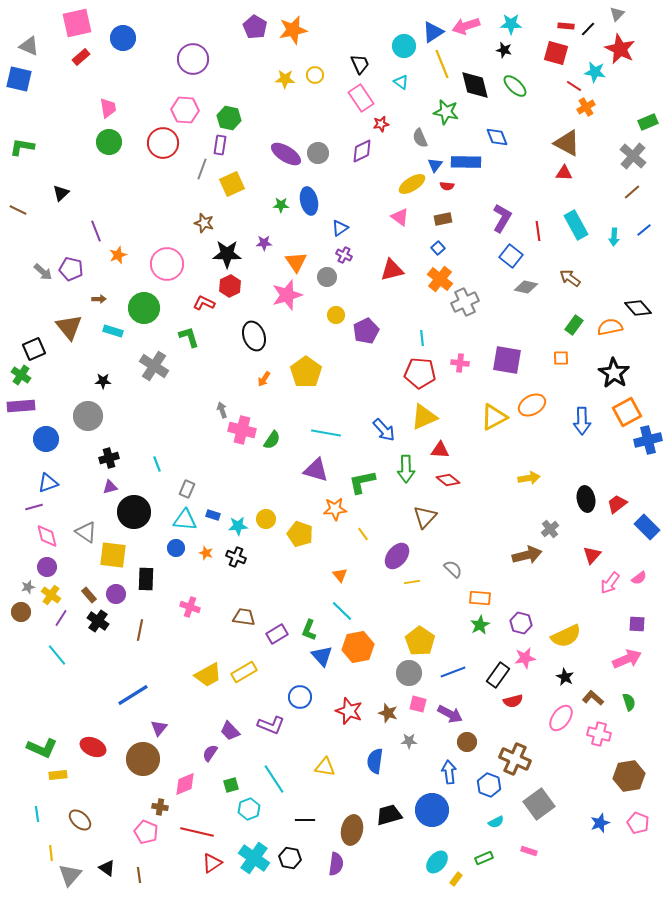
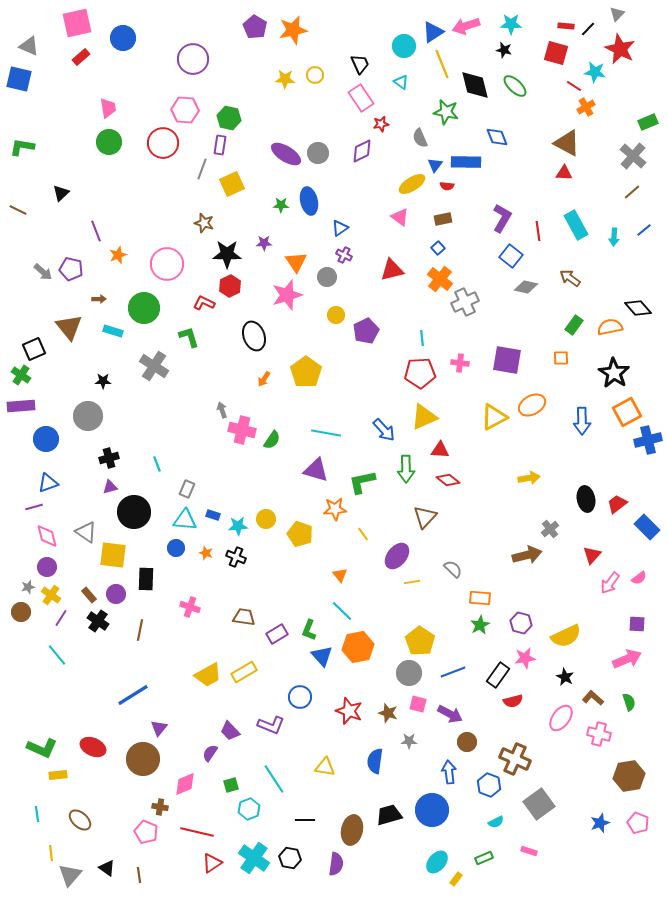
red pentagon at (420, 373): rotated 8 degrees counterclockwise
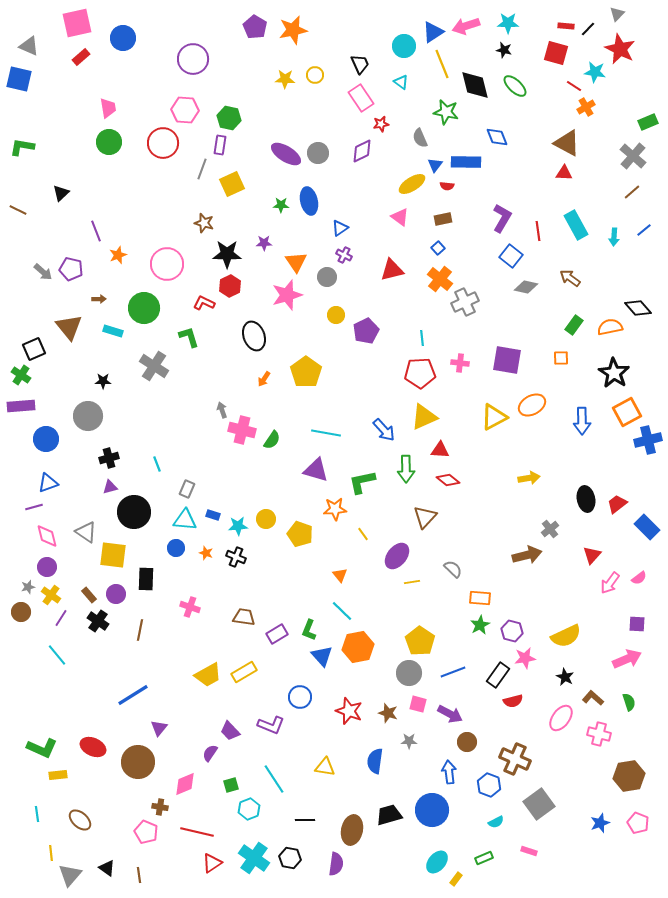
cyan star at (511, 24): moved 3 px left, 1 px up
purple hexagon at (521, 623): moved 9 px left, 8 px down
brown circle at (143, 759): moved 5 px left, 3 px down
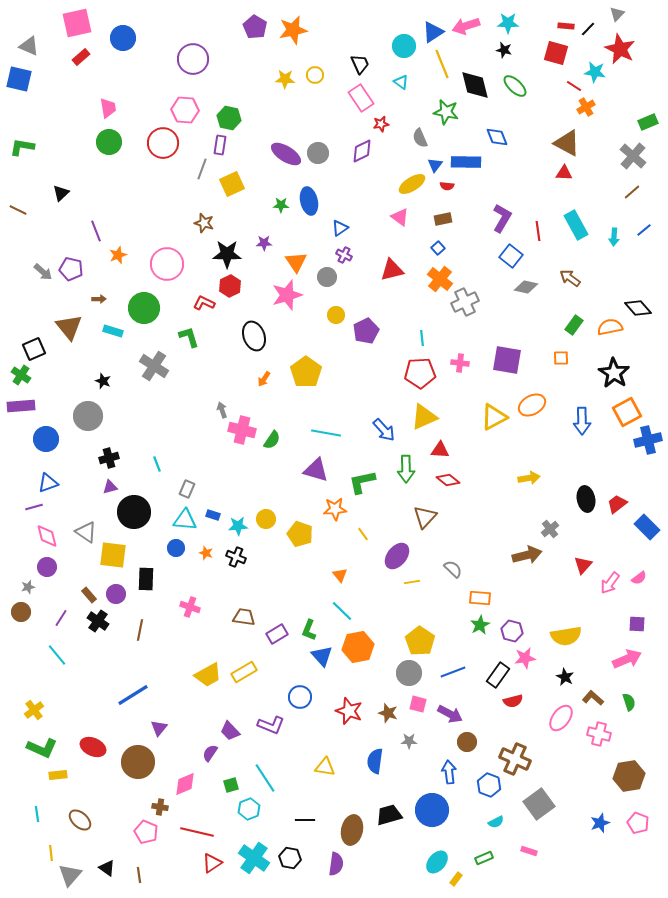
black star at (103, 381): rotated 21 degrees clockwise
red triangle at (592, 555): moved 9 px left, 10 px down
yellow cross at (51, 595): moved 17 px left, 115 px down; rotated 18 degrees clockwise
yellow semicircle at (566, 636): rotated 16 degrees clockwise
cyan line at (274, 779): moved 9 px left, 1 px up
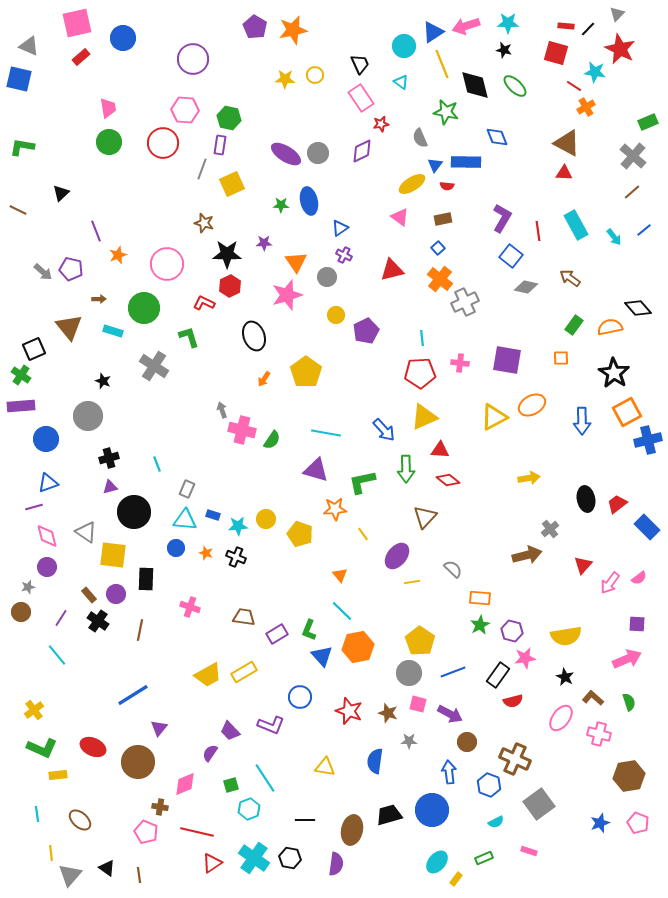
cyan arrow at (614, 237): rotated 42 degrees counterclockwise
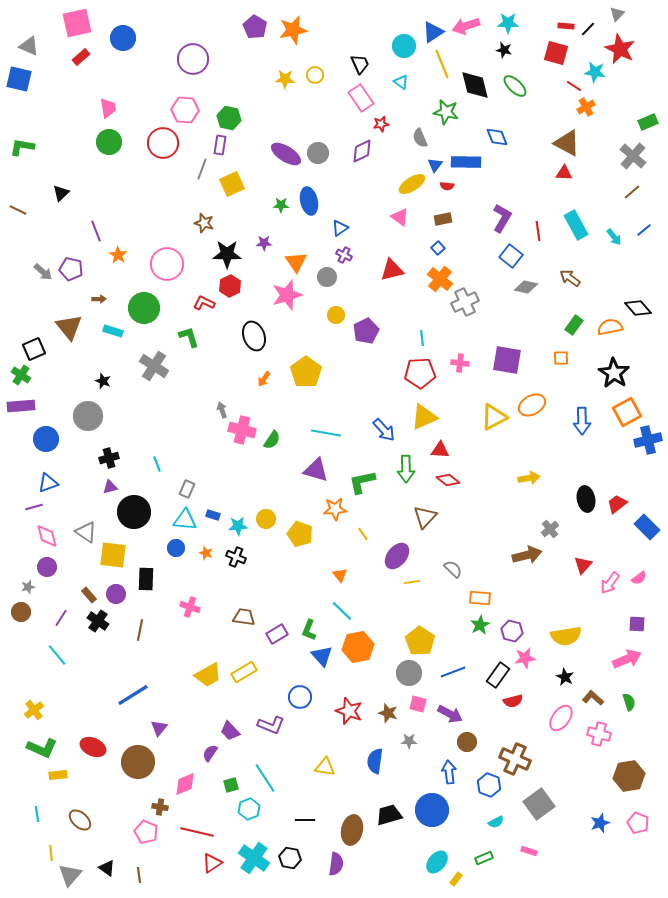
orange star at (118, 255): rotated 18 degrees counterclockwise
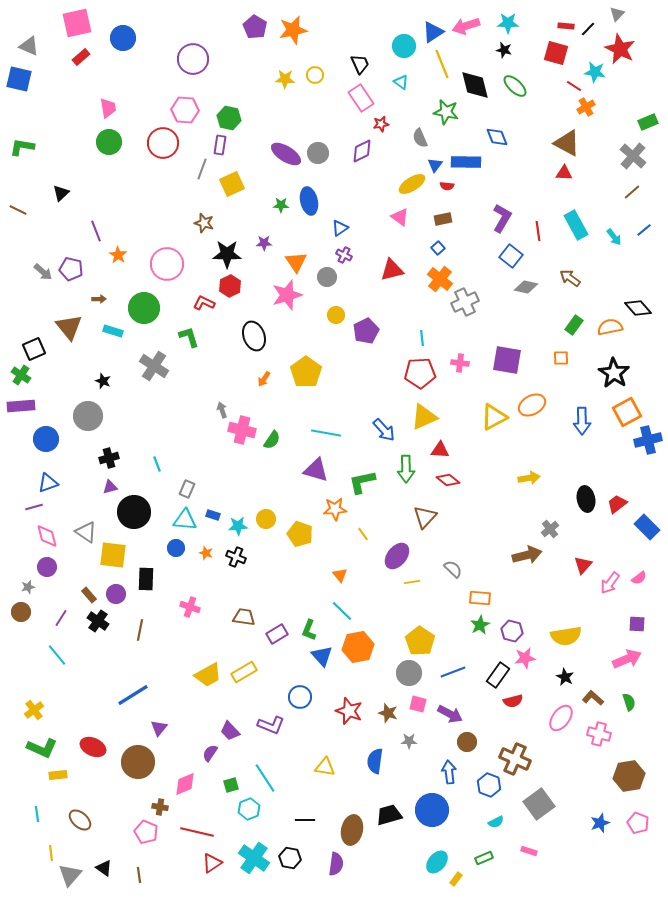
black triangle at (107, 868): moved 3 px left
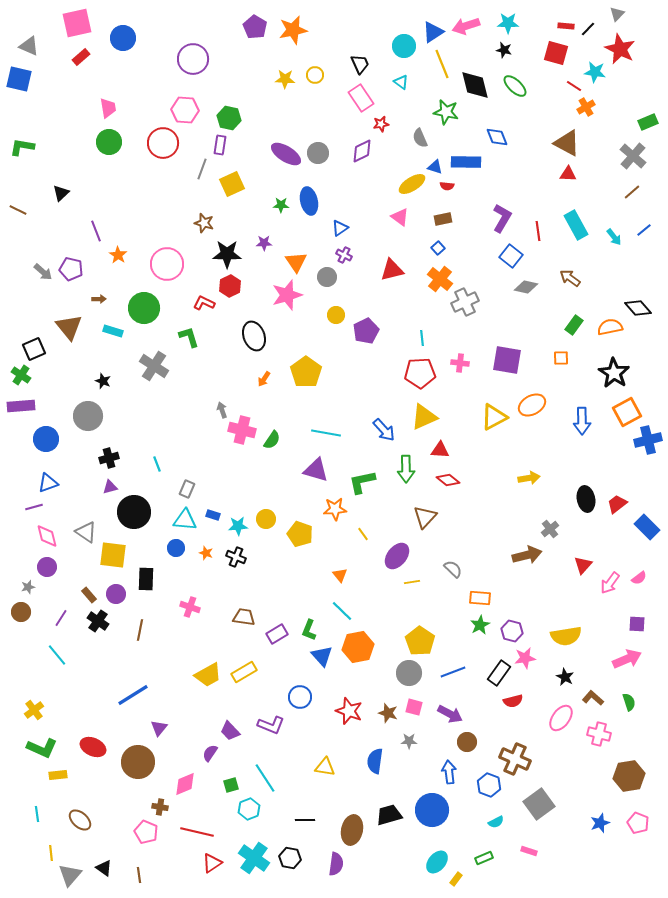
blue triangle at (435, 165): moved 2 px down; rotated 49 degrees counterclockwise
red triangle at (564, 173): moved 4 px right, 1 px down
black rectangle at (498, 675): moved 1 px right, 2 px up
pink square at (418, 704): moved 4 px left, 3 px down
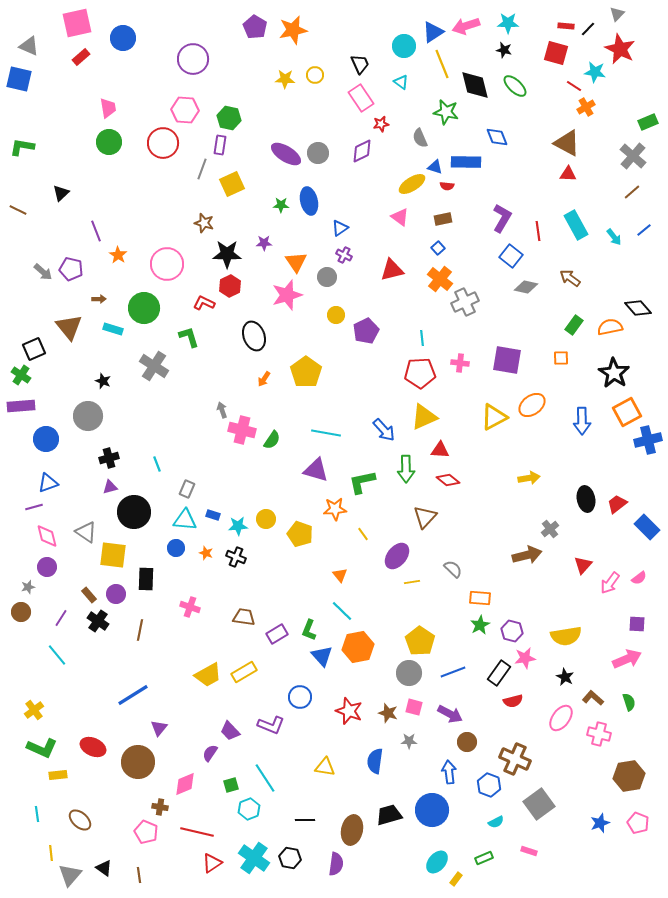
cyan rectangle at (113, 331): moved 2 px up
orange ellipse at (532, 405): rotated 8 degrees counterclockwise
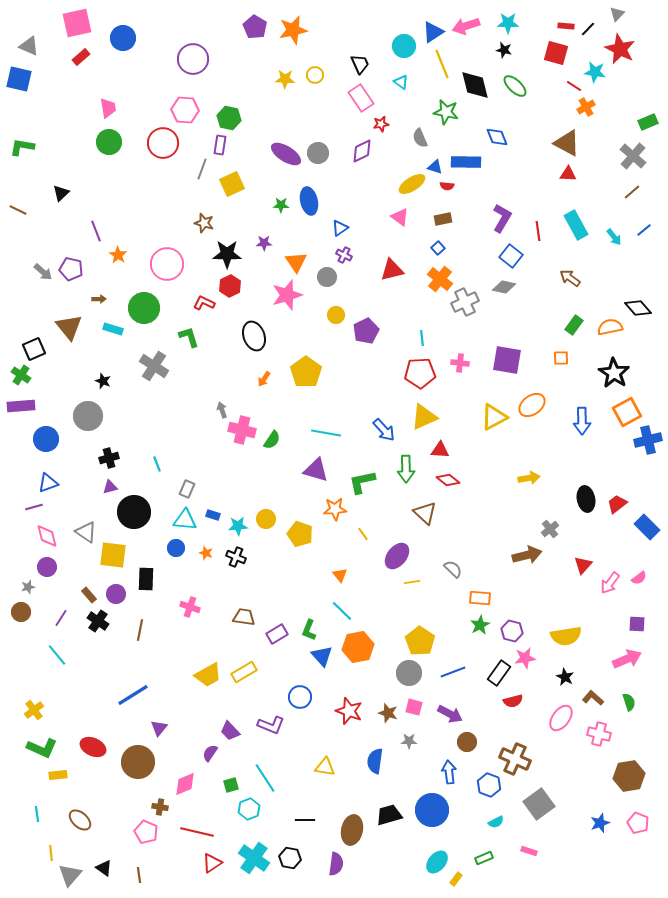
gray diamond at (526, 287): moved 22 px left
brown triangle at (425, 517): moved 4 px up; rotated 30 degrees counterclockwise
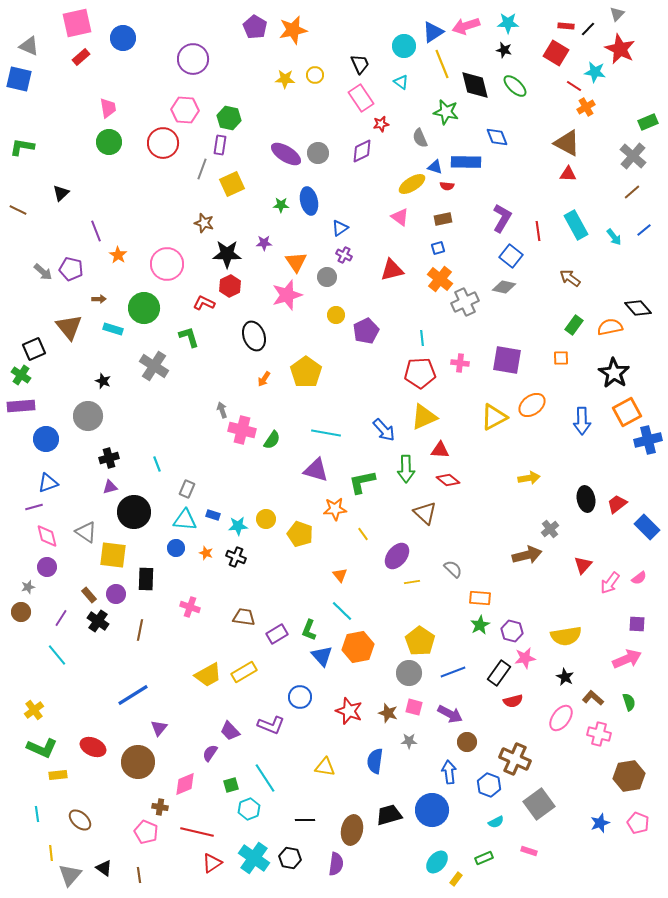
red square at (556, 53): rotated 15 degrees clockwise
blue square at (438, 248): rotated 24 degrees clockwise
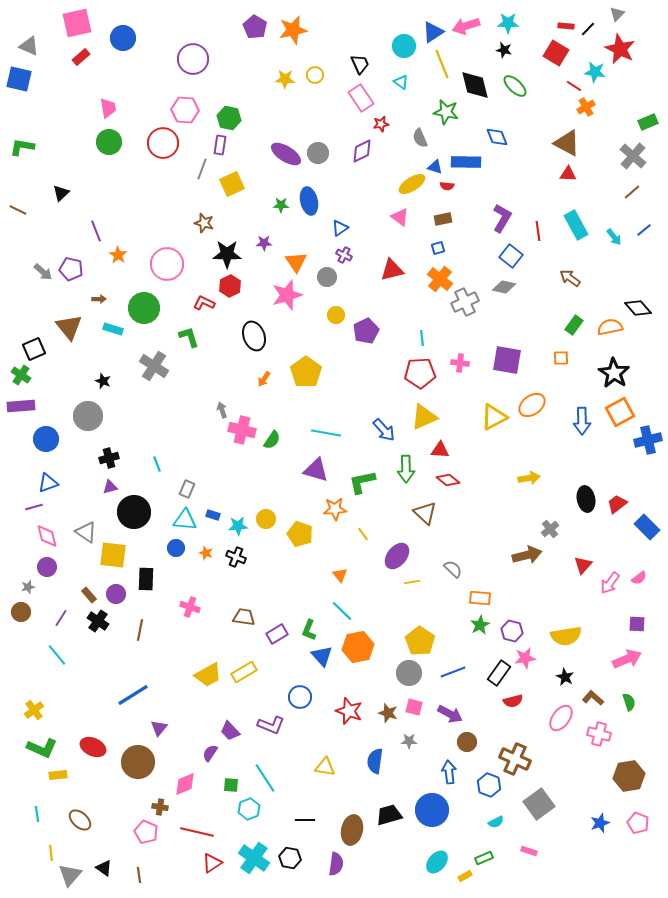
orange square at (627, 412): moved 7 px left
green square at (231, 785): rotated 21 degrees clockwise
yellow rectangle at (456, 879): moved 9 px right, 3 px up; rotated 24 degrees clockwise
